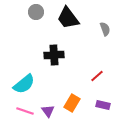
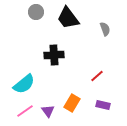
pink line: rotated 54 degrees counterclockwise
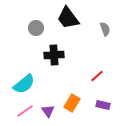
gray circle: moved 16 px down
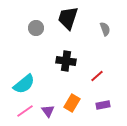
black trapezoid: rotated 55 degrees clockwise
black cross: moved 12 px right, 6 px down; rotated 12 degrees clockwise
purple rectangle: rotated 24 degrees counterclockwise
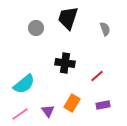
black cross: moved 1 px left, 2 px down
pink line: moved 5 px left, 3 px down
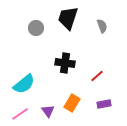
gray semicircle: moved 3 px left, 3 px up
purple rectangle: moved 1 px right, 1 px up
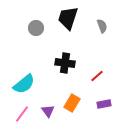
pink line: moved 2 px right; rotated 18 degrees counterclockwise
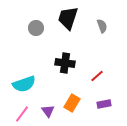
cyan semicircle: rotated 20 degrees clockwise
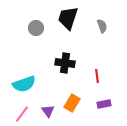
red line: rotated 56 degrees counterclockwise
